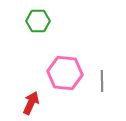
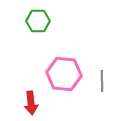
pink hexagon: moved 1 px left, 1 px down
red arrow: rotated 150 degrees clockwise
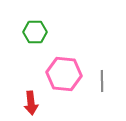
green hexagon: moved 3 px left, 11 px down
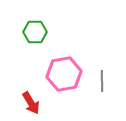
pink hexagon: rotated 16 degrees counterclockwise
red arrow: rotated 25 degrees counterclockwise
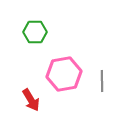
red arrow: moved 3 px up
